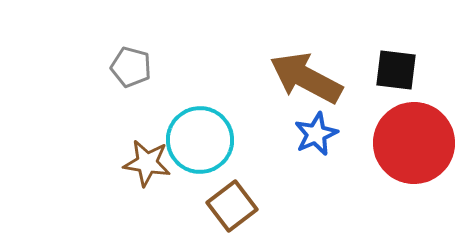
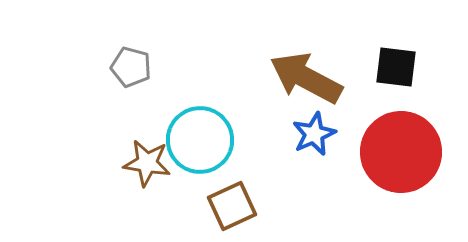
black square: moved 3 px up
blue star: moved 2 px left
red circle: moved 13 px left, 9 px down
brown square: rotated 12 degrees clockwise
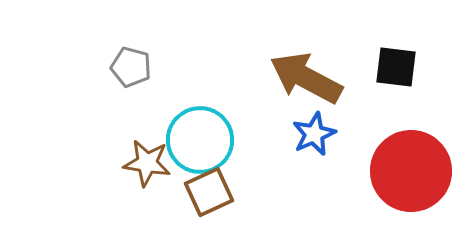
red circle: moved 10 px right, 19 px down
brown square: moved 23 px left, 14 px up
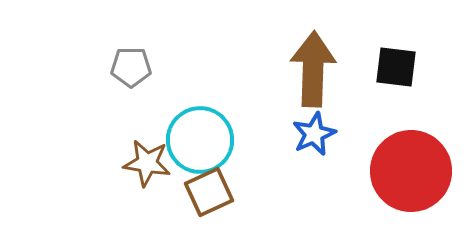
gray pentagon: rotated 15 degrees counterclockwise
brown arrow: moved 7 px right, 9 px up; rotated 64 degrees clockwise
